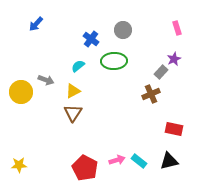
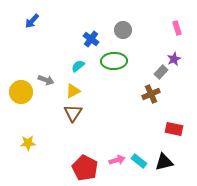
blue arrow: moved 4 px left, 3 px up
black triangle: moved 5 px left, 1 px down
yellow star: moved 9 px right, 22 px up
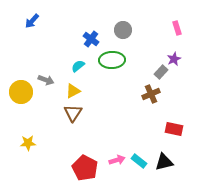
green ellipse: moved 2 px left, 1 px up
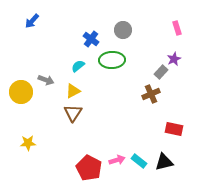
red pentagon: moved 4 px right
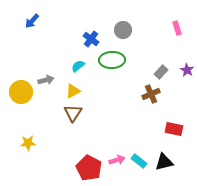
purple star: moved 13 px right, 11 px down; rotated 16 degrees counterclockwise
gray arrow: rotated 35 degrees counterclockwise
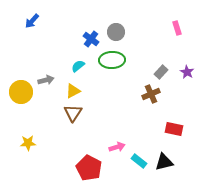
gray circle: moved 7 px left, 2 px down
purple star: moved 2 px down
pink arrow: moved 13 px up
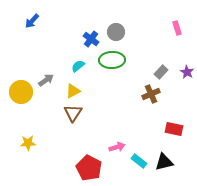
gray arrow: rotated 21 degrees counterclockwise
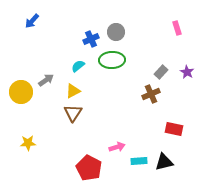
blue cross: rotated 28 degrees clockwise
cyan rectangle: rotated 42 degrees counterclockwise
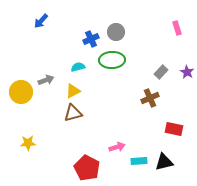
blue arrow: moved 9 px right
cyan semicircle: moved 1 px down; rotated 24 degrees clockwise
gray arrow: rotated 14 degrees clockwise
brown cross: moved 1 px left, 4 px down
brown triangle: rotated 42 degrees clockwise
red pentagon: moved 2 px left
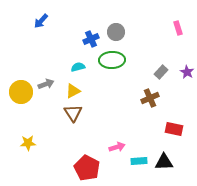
pink rectangle: moved 1 px right
gray arrow: moved 4 px down
brown triangle: rotated 48 degrees counterclockwise
black triangle: rotated 12 degrees clockwise
